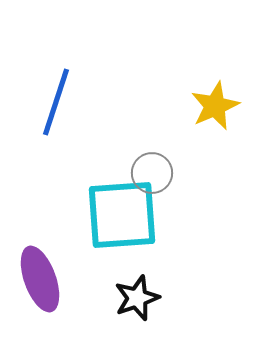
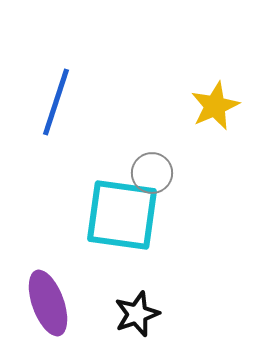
cyan square: rotated 12 degrees clockwise
purple ellipse: moved 8 px right, 24 px down
black star: moved 16 px down
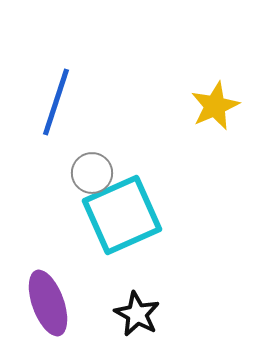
gray circle: moved 60 px left
cyan square: rotated 32 degrees counterclockwise
black star: rotated 24 degrees counterclockwise
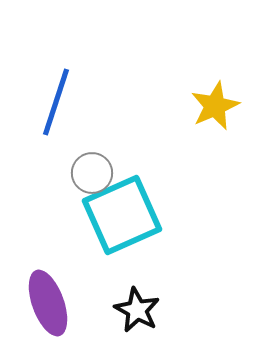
black star: moved 4 px up
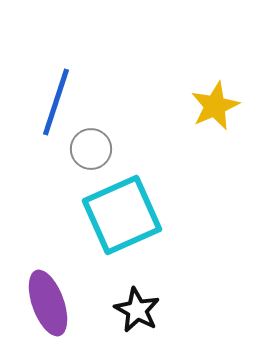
gray circle: moved 1 px left, 24 px up
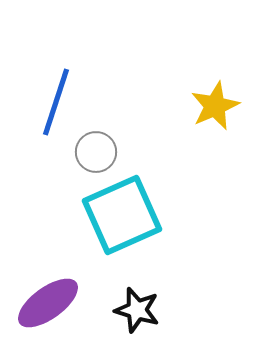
gray circle: moved 5 px right, 3 px down
purple ellipse: rotated 74 degrees clockwise
black star: rotated 12 degrees counterclockwise
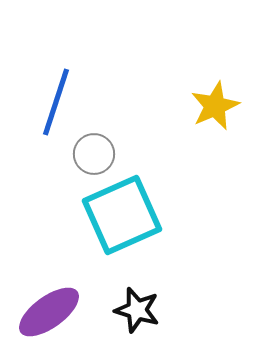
gray circle: moved 2 px left, 2 px down
purple ellipse: moved 1 px right, 9 px down
